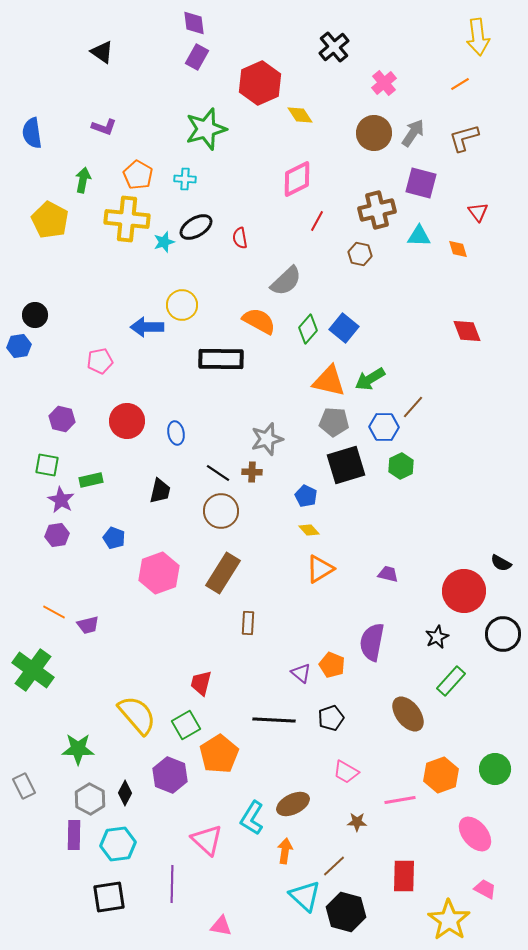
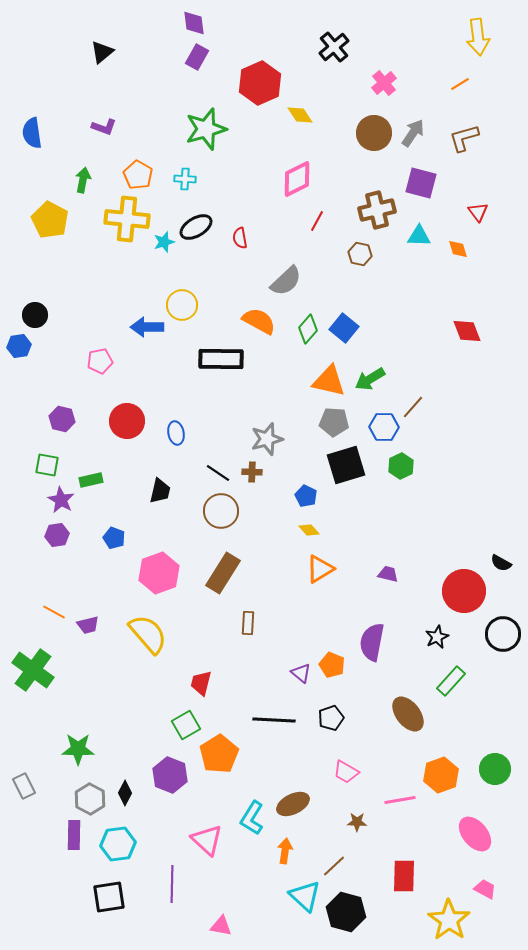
black triangle at (102, 52): rotated 45 degrees clockwise
yellow semicircle at (137, 715): moved 11 px right, 81 px up
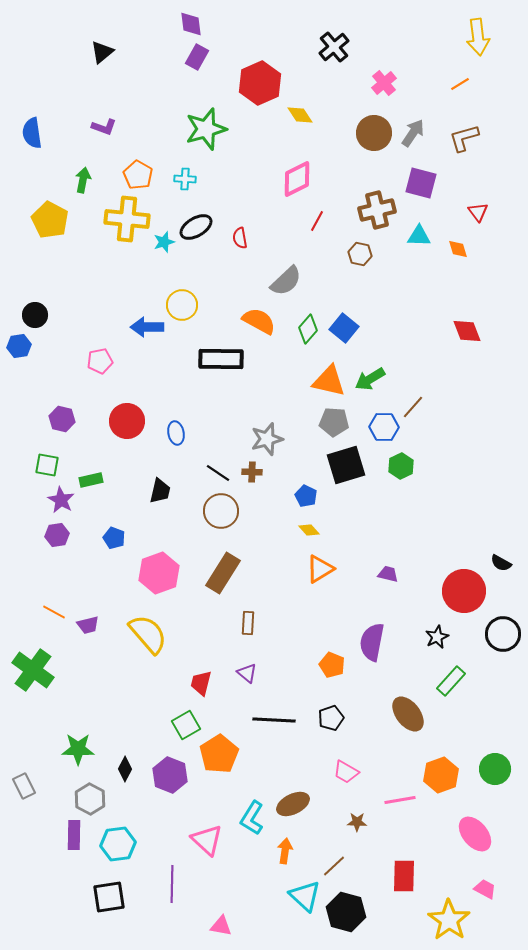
purple diamond at (194, 23): moved 3 px left, 1 px down
purple triangle at (301, 673): moved 54 px left
black diamond at (125, 793): moved 24 px up
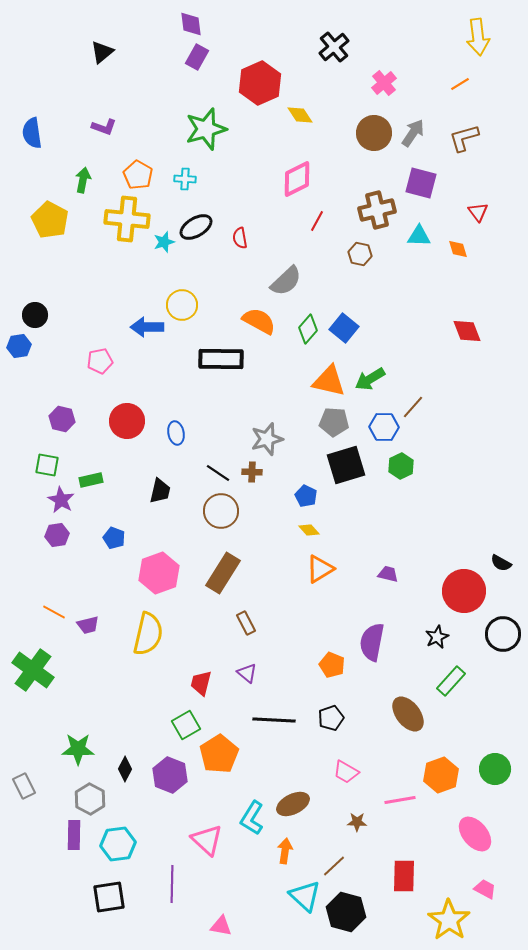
brown rectangle at (248, 623): moved 2 px left; rotated 30 degrees counterclockwise
yellow semicircle at (148, 634): rotated 54 degrees clockwise
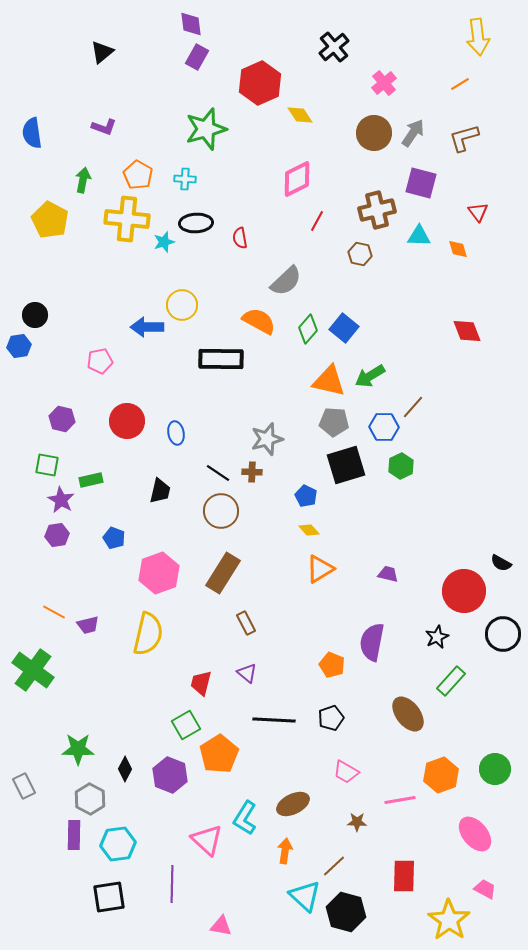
black ellipse at (196, 227): moved 4 px up; rotated 28 degrees clockwise
green arrow at (370, 379): moved 3 px up
cyan L-shape at (252, 818): moved 7 px left
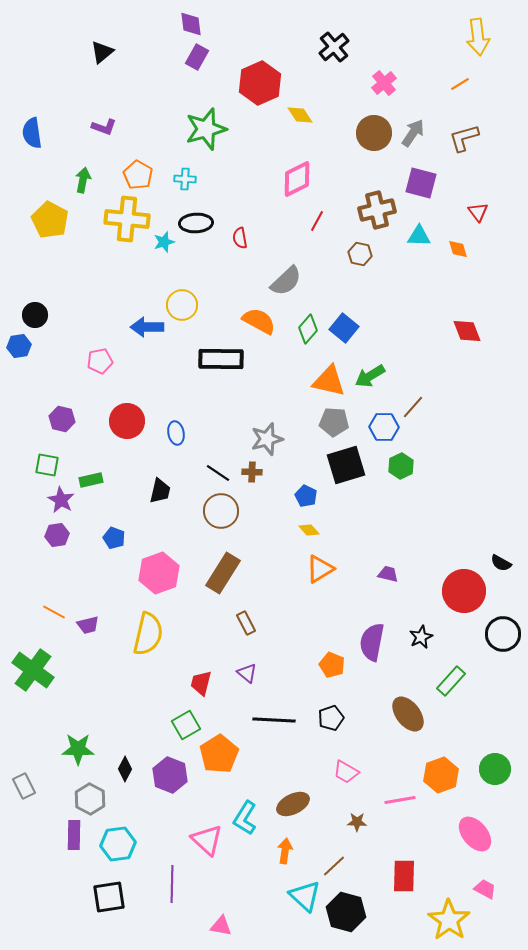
black star at (437, 637): moved 16 px left
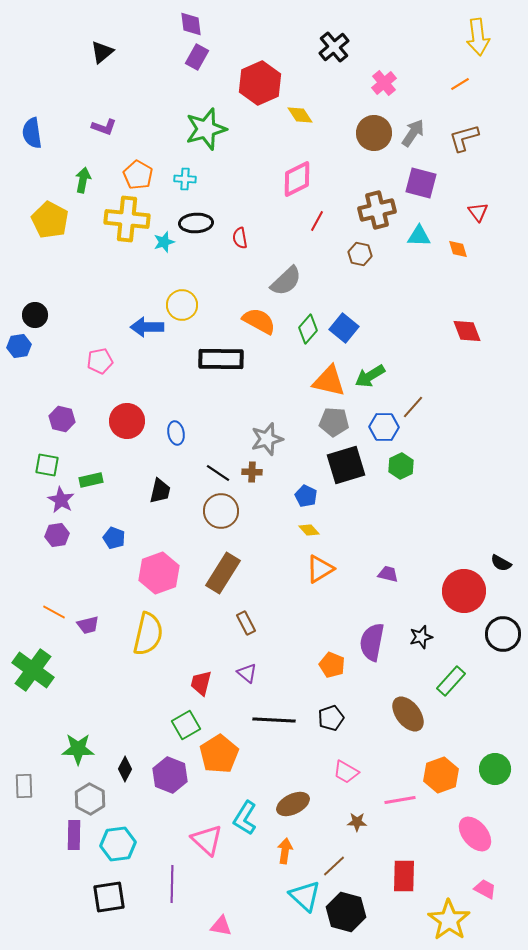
black star at (421, 637): rotated 10 degrees clockwise
gray rectangle at (24, 786): rotated 25 degrees clockwise
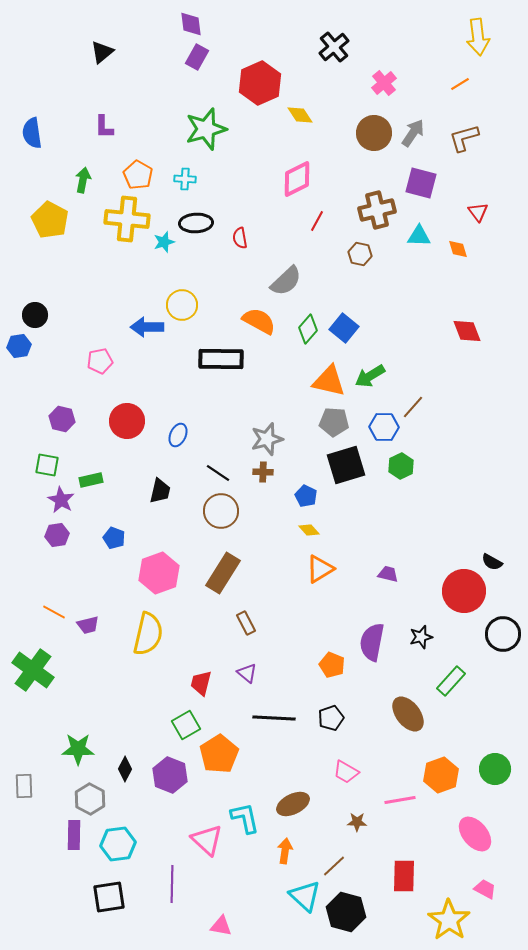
purple L-shape at (104, 127): rotated 70 degrees clockwise
blue ellipse at (176, 433): moved 2 px right, 2 px down; rotated 35 degrees clockwise
brown cross at (252, 472): moved 11 px right
black semicircle at (501, 563): moved 9 px left, 1 px up
black line at (274, 720): moved 2 px up
cyan L-shape at (245, 818): rotated 136 degrees clockwise
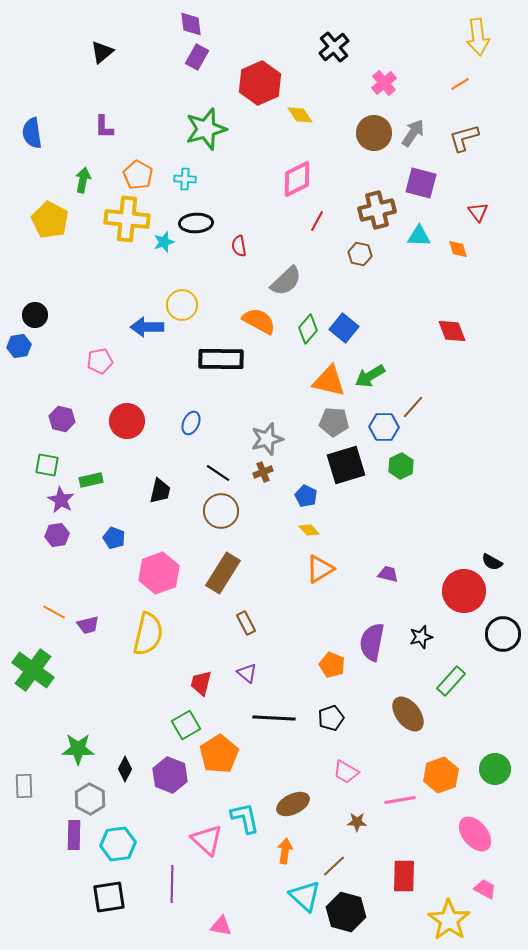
red semicircle at (240, 238): moved 1 px left, 8 px down
red diamond at (467, 331): moved 15 px left
blue ellipse at (178, 435): moved 13 px right, 12 px up
brown cross at (263, 472): rotated 24 degrees counterclockwise
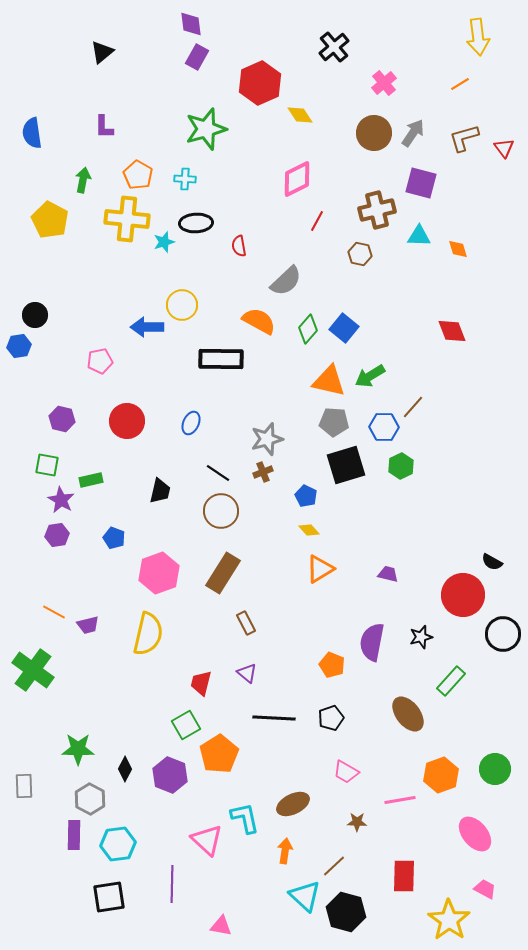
red triangle at (478, 212): moved 26 px right, 64 px up
red circle at (464, 591): moved 1 px left, 4 px down
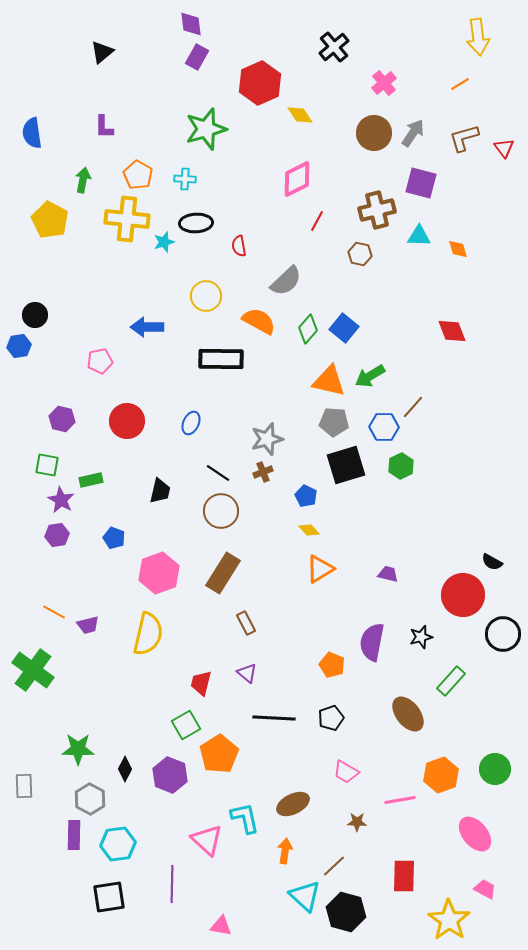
yellow circle at (182, 305): moved 24 px right, 9 px up
